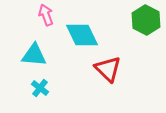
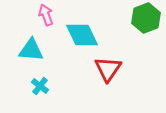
green hexagon: moved 2 px up; rotated 12 degrees clockwise
cyan triangle: moved 3 px left, 5 px up
red triangle: rotated 20 degrees clockwise
cyan cross: moved 2 px up
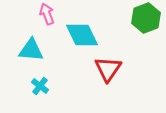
pink arrow: moved 1 px right, 1 px up
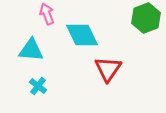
cyan cross: moved 2 px left
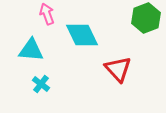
red triangle: moved 10 px right; rotated 16 degrees counterclockwise
cyan cross: moved 3 px right, 2 px up
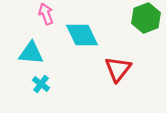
pink arrow: moved 1 px left
cyan triangle: moved 3 px down
red triangle: rotated 20 degrees clockwise
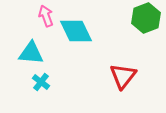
pink arrow: moved 2 px down
cyan diamond: moved 6 px left, 4 px up
red triangle: moved 5 px right, 7 px down
cyan cross: moved 2 px up
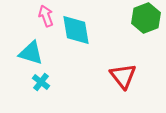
cyan diamond: moved 1 px up; rotated 16 degrees clockwise
cyan triangle: rotated 12 degrees clockwise
red triangle: rotated 16 degrees counterclockwise
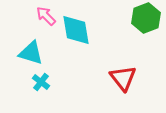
pink arrow: rotated 25 degrees counterclockwise
red triangle: moved 2 px down
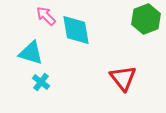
green hexagon: moved 1 px down
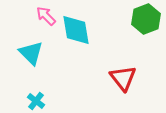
cyan triangle: rotated 28 degrees clockwise
cyan cross: moved 5 px left, 19 px down
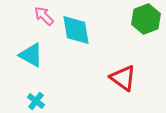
pink arrow: moved 2 px left
cyan triangle: moved 2 px down; rotated 16 degrees counterclockwise
red triangle: rotated 16 degrees counterclockwise
